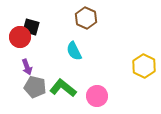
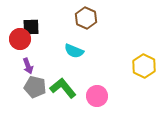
black square: rotated 18 degrees counterclockwise
red circle: moved 2 px down
cyan semicircle: rotated 42 degrees counterclockwise
purple arrow: moved 1 px right, 1 px up
green L-shape: rotated 12 degrees clockwise
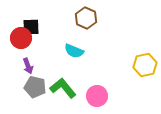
red circle: moved 1 px right, 1 px up
yellow hexagon: moved 1 px right, 1 px up; rotated 20 degrees clockwise
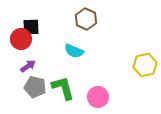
brown hexagon: moved 1 px down
red circle: moved 1 px down
purple arrow: rotated 105 degrees counterclockwise
green L-shape: rotated 24 degrees clockwise
pink circle: moved 1 px right, 1 px down
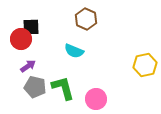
pink circle: moved 2 px left, 2 px down
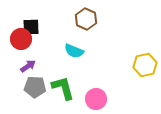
gray pentagon: rotated 10 degrees counterclockwise
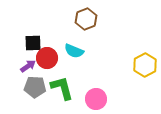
brown hexagon: rotated 15 degrees clockwise
black square: moved 2 px right, 16 px down
red circle: moved 26 px right, 19 px down
yellow hexagon: rotated 15 degrees counterclockwise
green L-shape: moved 1 px left
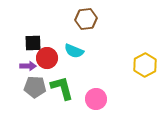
brown hexagon: rotated 15 degrees clockwise
purple arrow: rotated 35 degrees clockwise
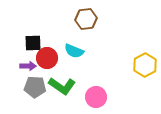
green L-shape: moved 2 px up; rotated 140 degrees clockwise
pink circle: moved 2 px up
